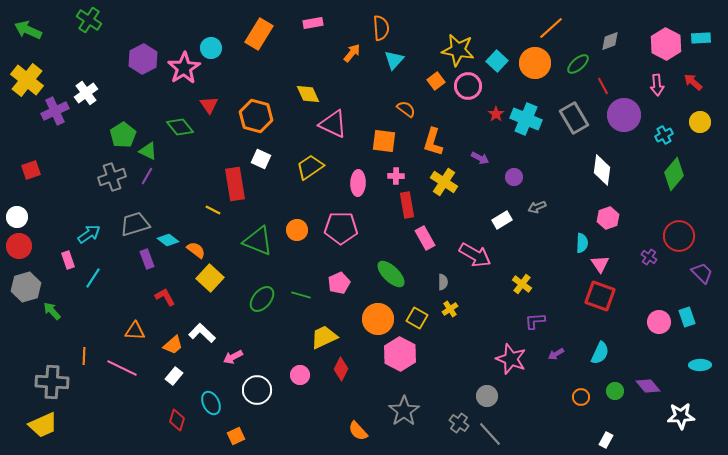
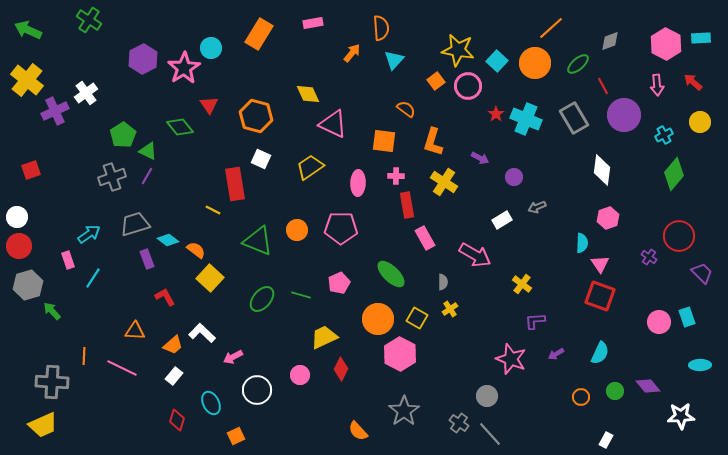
gray hexagon at (26, 287): moved 2 px right, 2 px up
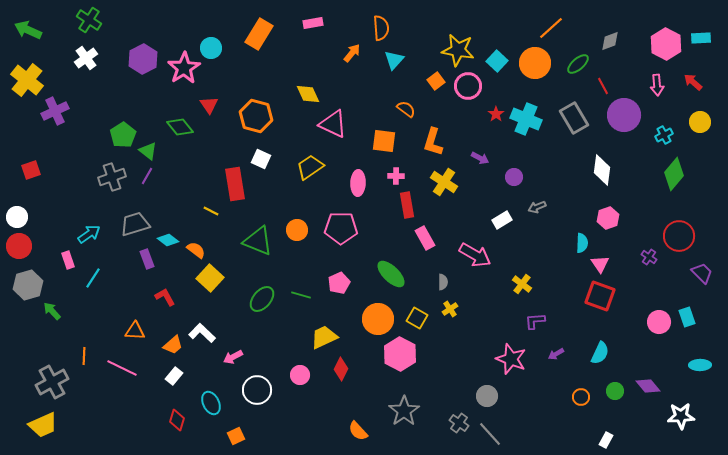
white cross at (86, 93): moved 35 px up
green triangle at (148, 151): rotated 12 degrees clockwise
yellow line at (213, 210): moved 2 px left, 1 px down
gray cross at (52, 382): rotated 32 degrees counterclockwise
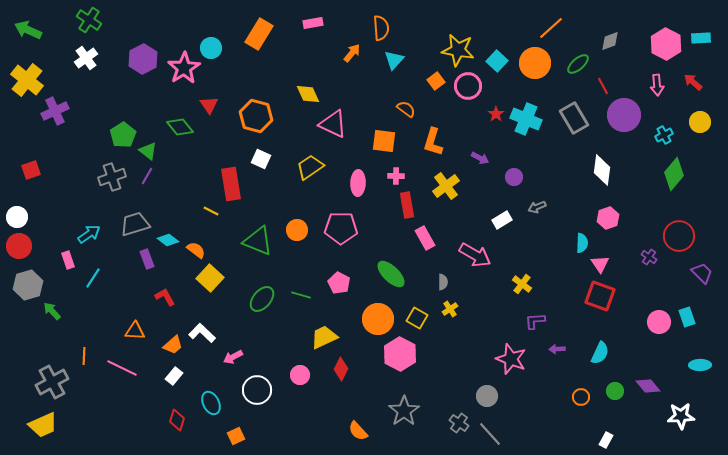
yellow cross at (444, 182): moved 2 px right, 4 px down; rotated 20 degrees clockwise
red rectangle at (235, 184): moved 4 px left
pink pentagon at (339, 283): rotated 20 degrees counterclockwise
purple arrow at (556, 354): moved 1 px right, 5 px up; rotated 28 degrees clockwise
